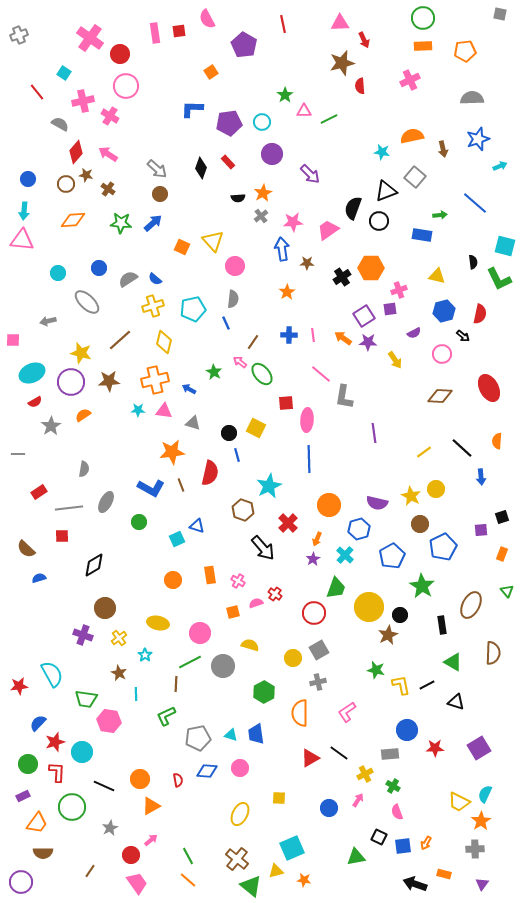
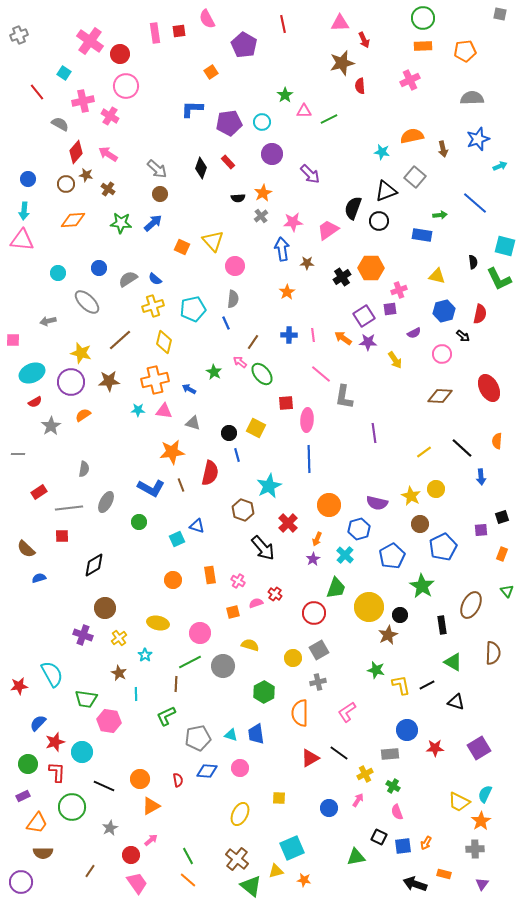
pink cross at (90, 38): moved 3 px down
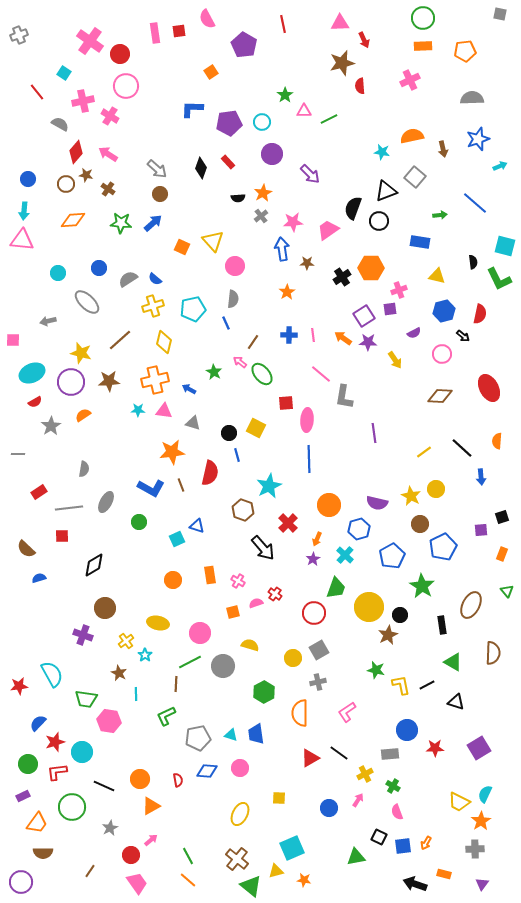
blue rectangle at (422, 235): moved 2 px left, 7 px down
yellow cross at (119, 638): moved 7 px right, 3 px down
red L-shape at (57, 772): rotated 100 degrees counterclockwise
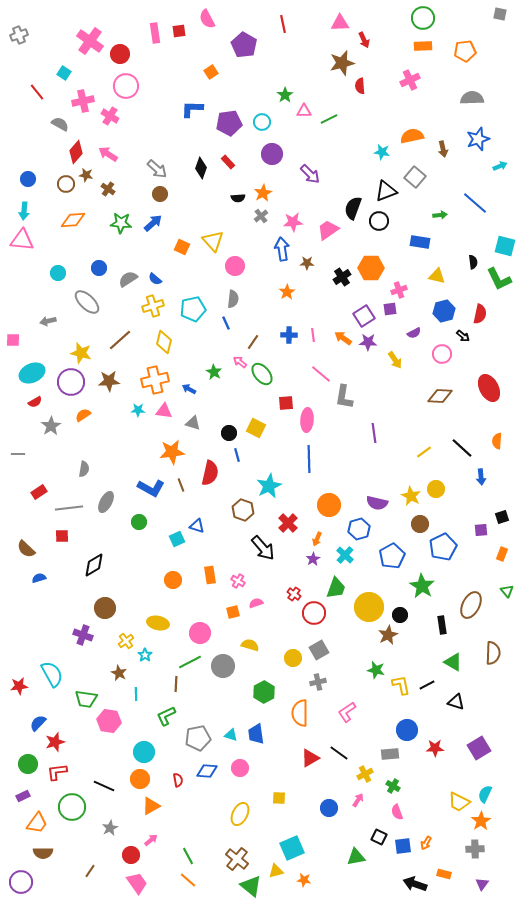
red cross at (275, 594): moved 19 px right
cyan circle at (82, 752): moved 62 px right
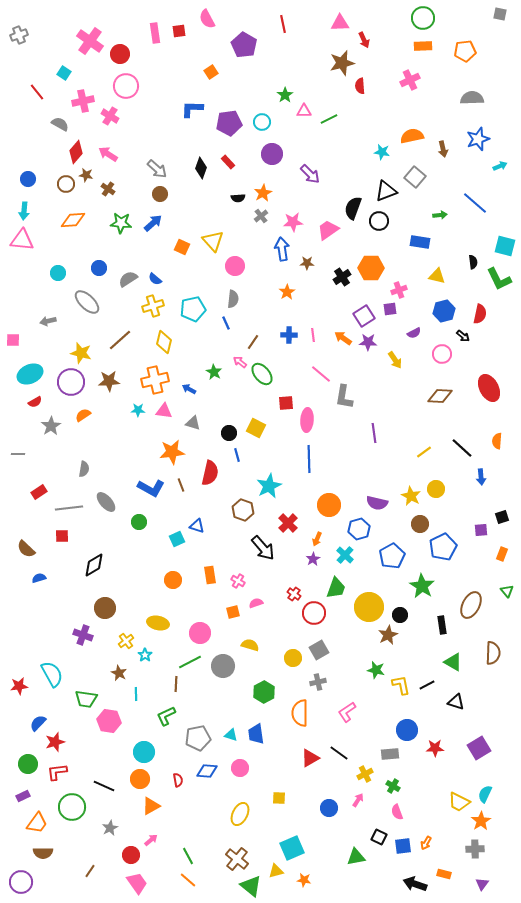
cyan ellipse at (32, 373): moved 2 px left, 1 px down
gray ellipse at (106, 502): rotated 70 degrees counterclockwise
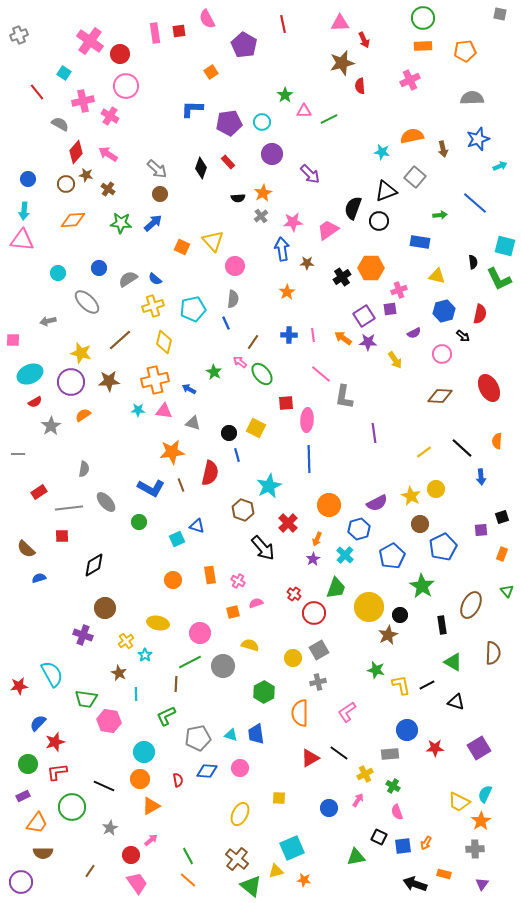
purple semicircle at (377, 503): rotated 40 degrees counterclockwise
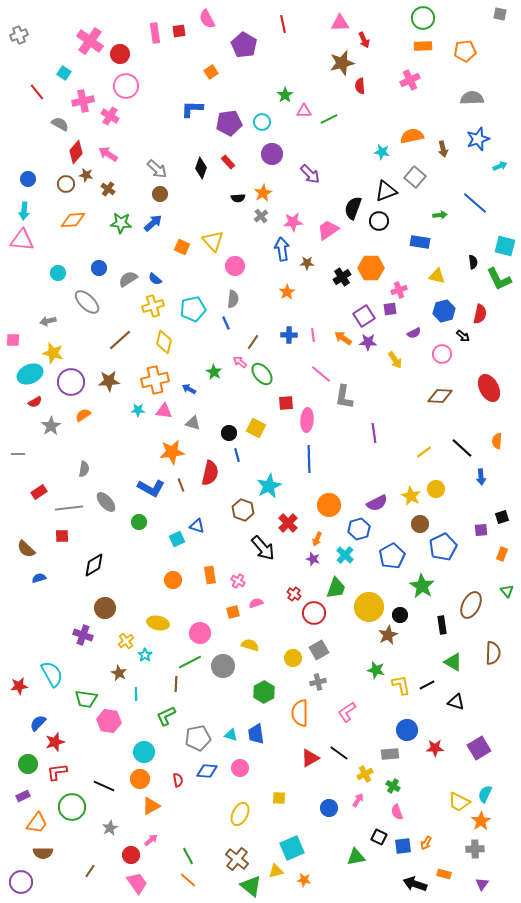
yellow star at (81, 353): moved 28 px left
purple star at (313, 559): rotated 24 degrees counterclockwise
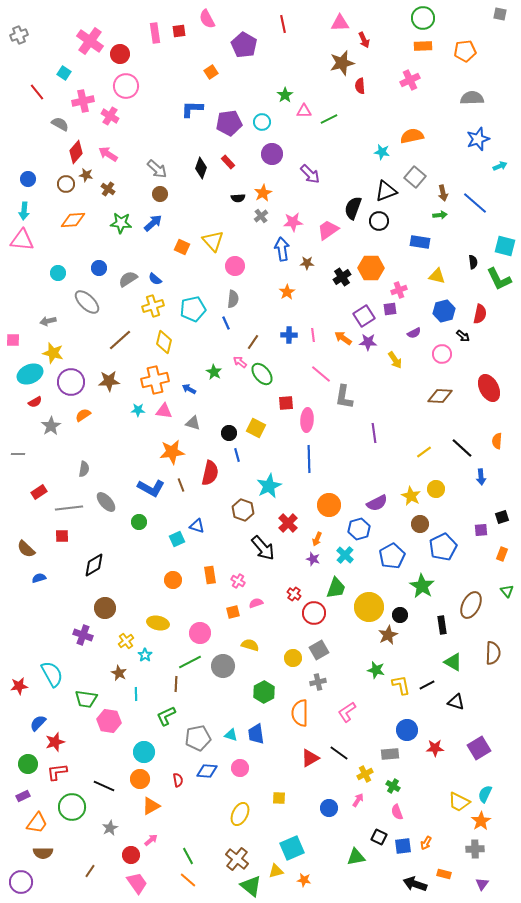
brown arrow at (443, 149): moved 44 px down
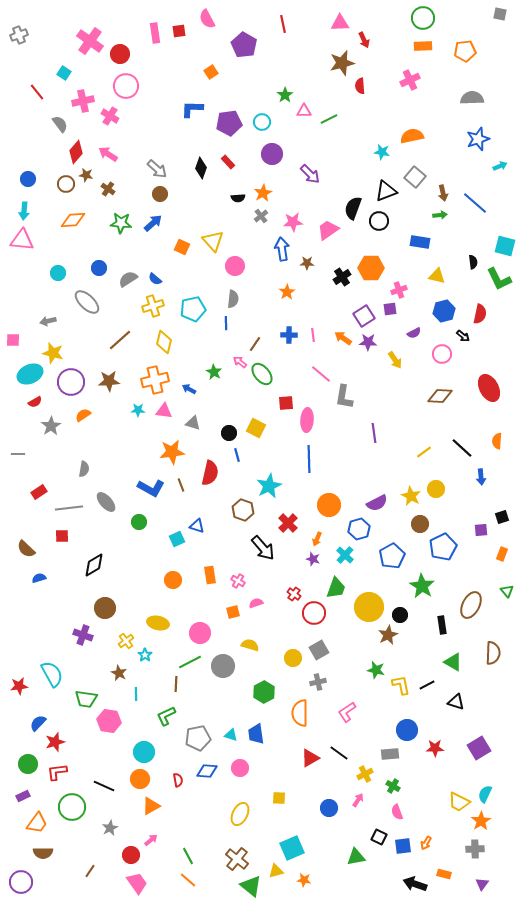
gray semicircle at (60, 124): rotated 24 degrees clockwise
blue line at (226, 323): rotated 24 degrees clockwise
brown line at (253, 342): moved 2 px right, 2 px down
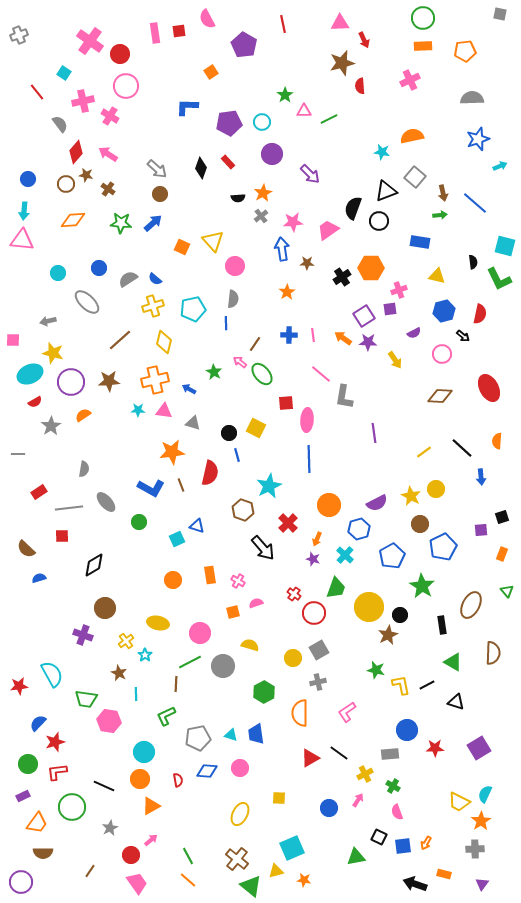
blue L-shape at (192, 109): moved 5 px left, 2 px up
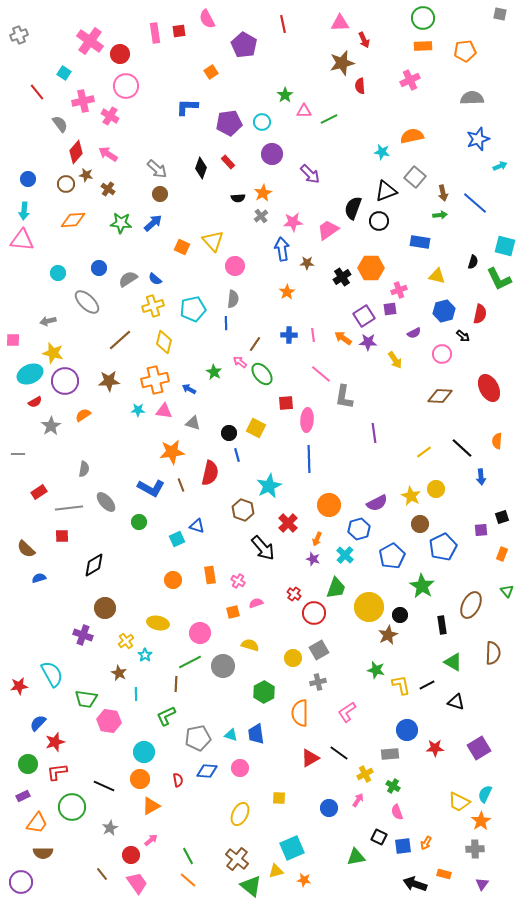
black semicircle at (473, 262): rotated 24 degrees clockwise
purple circle at (71, 382): moved 6 px left, 1 px up
brown line at (90, 871): moved 12 px right, 3 px down; rotated 72 degrees counterclockwise
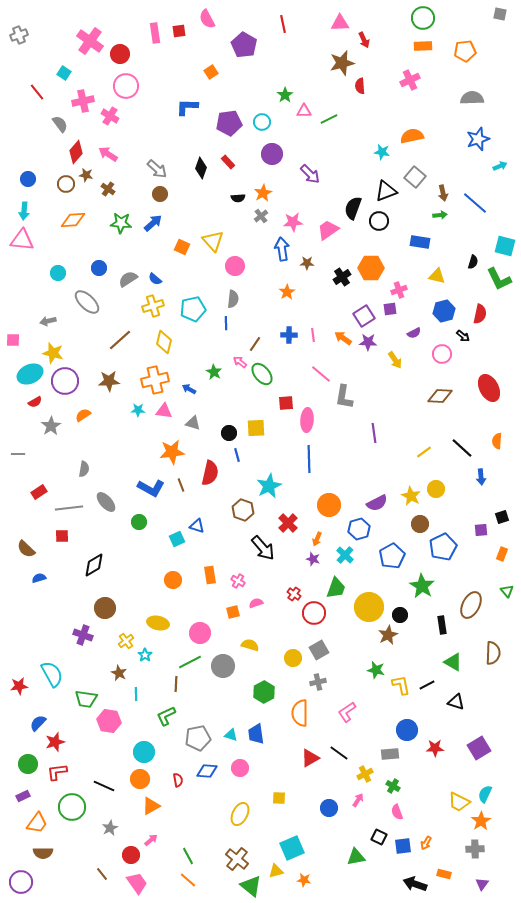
yellow square at (256, 428): rotated 30 degrees counterclockwise
